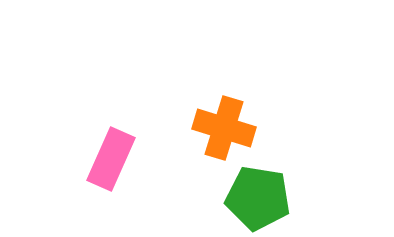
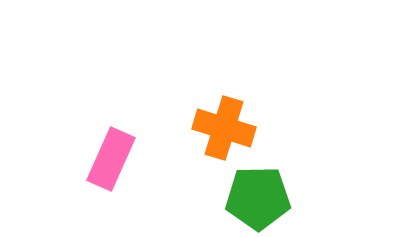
green pentagon: rotated 10 degrees counterclockwise
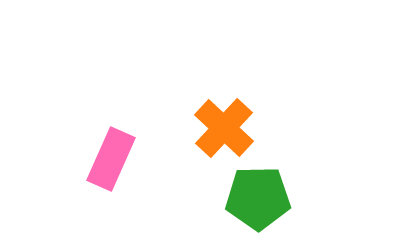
orange cross: rotated 26 degrees clockwise
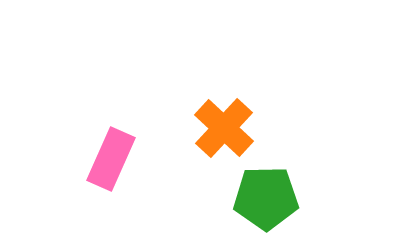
green pentagon: moved 8 px right
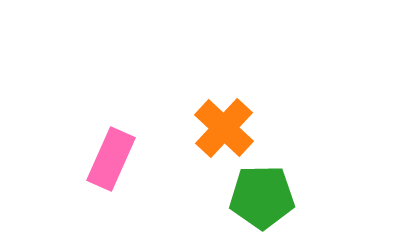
green pentagon: moved 4 px left, 1 px up
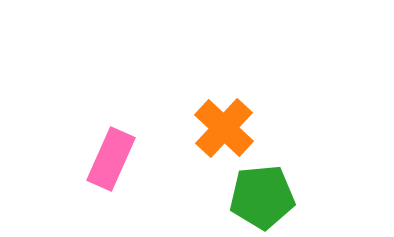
green pentagon: rotated 4 degrees counterclockwise
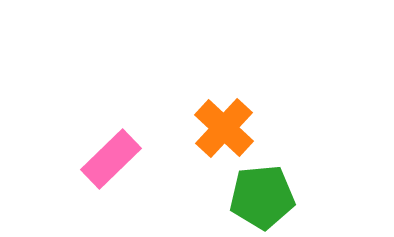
pink rectangle: rotated 22 degrees clockwise
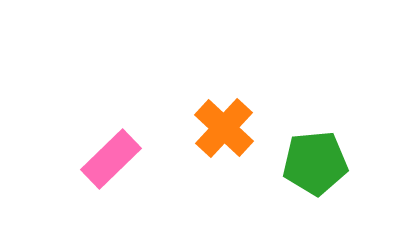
green pentagon: moved 53 px right, 34 px up
